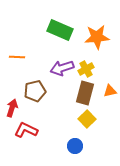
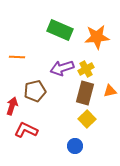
red arrow: moved 2 px up
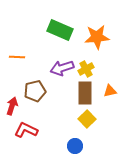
brown rectangle: rotated 15 degrees counterclockwise
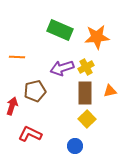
yellow cross: moved 2 px up
red L-shape: moved 4 px right, 4 px down
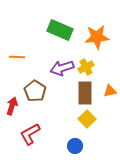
brown pentagon: rotated 25 degrees counterclockwise
red L-shape: rotated 55 degrees counterclockwise
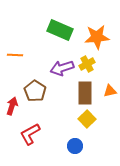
orange line: moved 2 px left, 2 px up
yellow cross: moved 1 px right, 3 px up
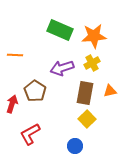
orange star: moved 3 px left, 1 px up
yellow cross: moved 5 px right, 1 px up
brown rectangle: rotated 10 degrees clockwise
red arrow: moved 2 px up
